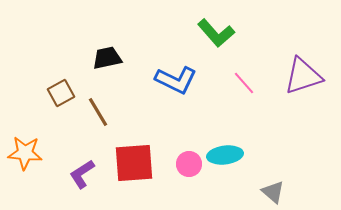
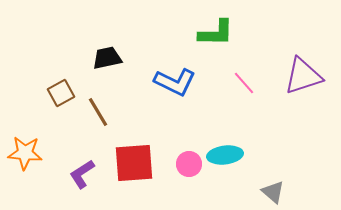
green L-shape: rotated 48 degrees counterclockwise
blue L-shape: moved 1 px left, 2 px down
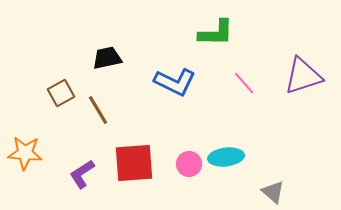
brown line: moved 2 px up
cyan ellipse: moved 1 px right, 2 px down
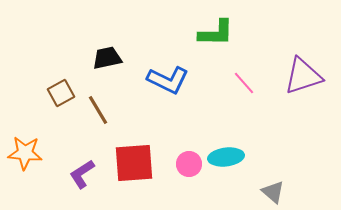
blue L-shape: moved 7 px left, 2 px up
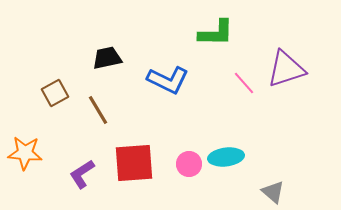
purple triangle: moved 17 px left, 7 px up
brown square: moved 6 px left
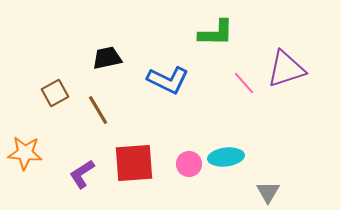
gray triangle: moved 5 px left; rotated 20 degrees clockwise
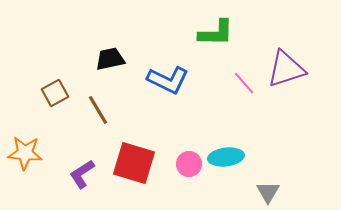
black trapezoid: moved 3 px right, 1 px down
red square: rotated 21 degrees clockwise
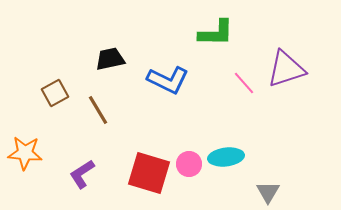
red square: moved 15 px right, 10 px down
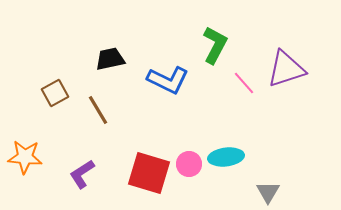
green L-shape: moved 1 px left, 12 px down; rotated 63 degrees counterclockwise
orange star: moved 4 px down
